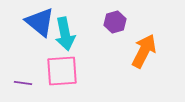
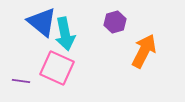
blue triangle: moved 2 px right
pink square: moved 5 px left, 3 px up; rotated 28 degrees clockwise
purple line: moved 2 px left, 2 px up
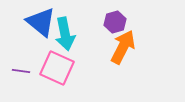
blue triangle: moved 1 px left
orange arrow: moved 21 px left, 4 px up
purple line: moved 10 px up
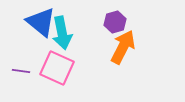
cyan arrow: moved 3 px left, 1 px up
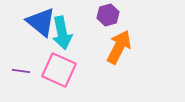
purple hexagon: moved 7 px left, 7 px up
orange arrow: moved 4 px left
pink square: moved 2 px right, 2 px down
